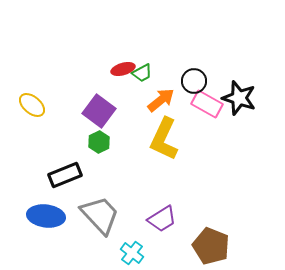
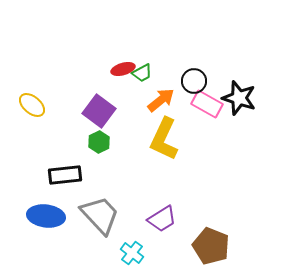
black rectangle: rotated 16 degrees clockwise
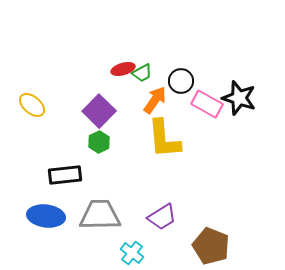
black circle: moved 13 px left
orange arrow: moved 6 px left; rotated 16 degrees counterclockwise
purple square: rotated 8 degrees clockwise
yellow L-shape: rotated 30 degrees counterclockwise
gray trapezoid: rotated 48 degrees counterclockwise
purple trapezoid: moved 2 px up
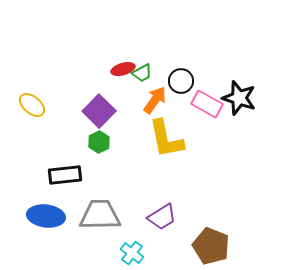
yellow L-shape: moved 2 px right; rotated 6 degrees counterclockwise
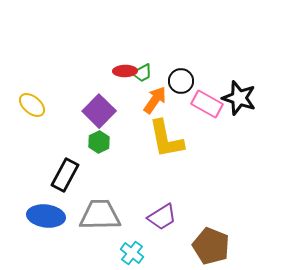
red ellipse: moved 2 px right, 2 px down; rotated 15 degrees clockwise
black rectangle: rotated 56 degrees counterclockwise
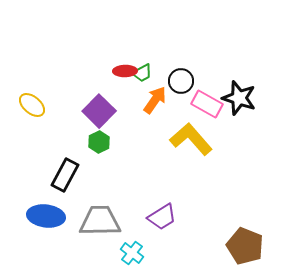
yellow L-shape: moved 25 px right; rotated 150 degrees clockwise
gray trapezoid: moved 6 px down
brown pentagon: moved 34 px right
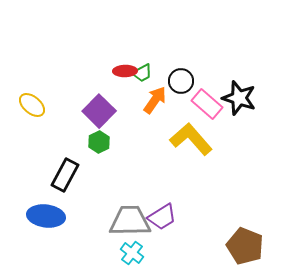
pink rectangle: rotated 12 degrees clockwise
gray trapezoid: moved 30 px right
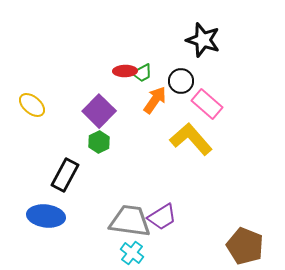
black star: moved 36 px left, 58 px up
gray trapezoid: rotated 9 degrees clockwise
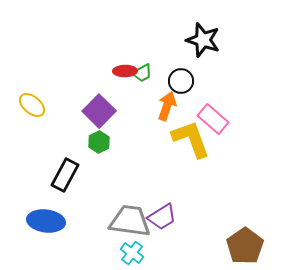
orange arrow: moved 12 px right, 6 px down; rotated 16 degrees counterclockwise
pink rectangle: moved 6 px right, 15 px down
yellow L-shape: rotated 21 degrees clockwise
blue ellipse: moved 5 px down
brown pentagon: rotated 15 degrees clockwise
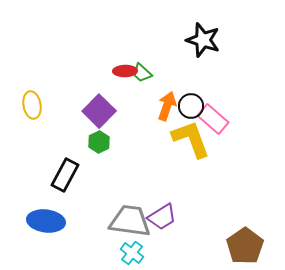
green trapezoid: rotated 70 degrees clockwise
black circle: moved 10 px right, 25 px down
yellow ellipse: rotated 40 degrees clockwise
